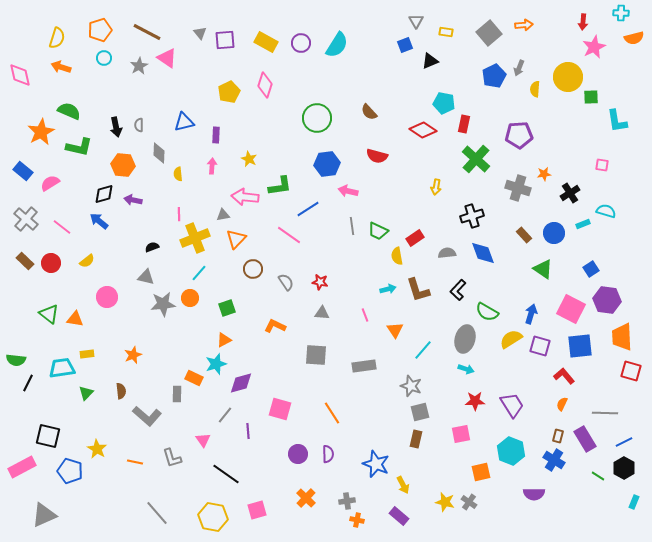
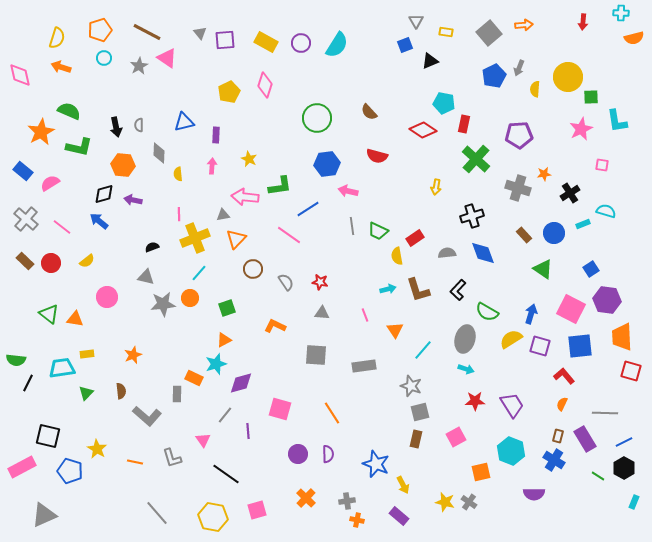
pink star at (594, 47): moved 13 px left, 82 px down
pink square at (461, 434): moved 5 px left, 3 px down; rotated 18 degrees counterclockwise
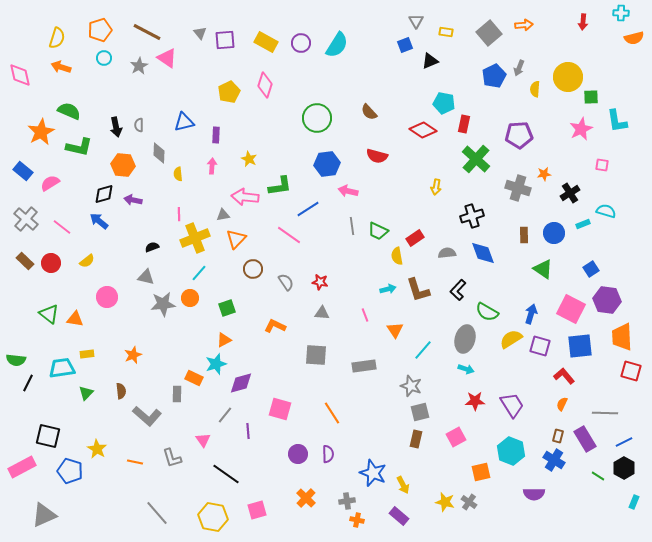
brown rectangle at (524, 235): rotated 42 degrees clockwise
blue star at (376, 464): moved 3 px left, 9 px down
